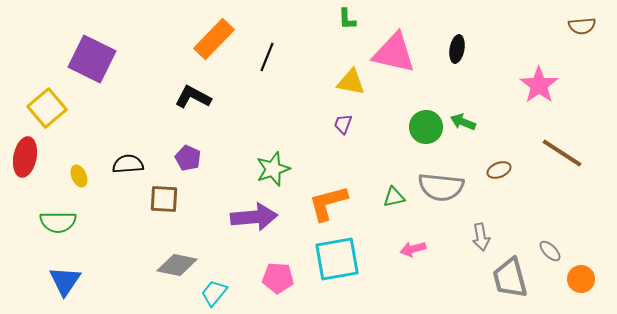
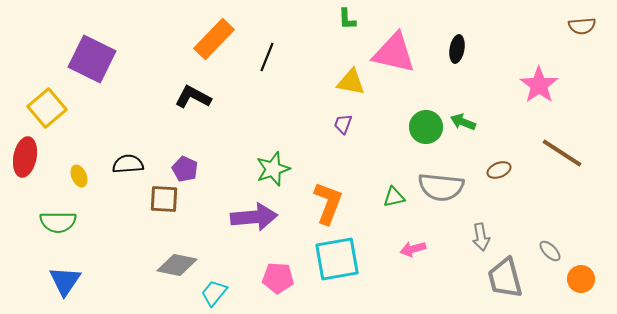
purple pentagon: moved 3 px left, 11 px down
orange L-shape: rotated 126 degrees clockwise
gray trapezoid: moved 5 px left
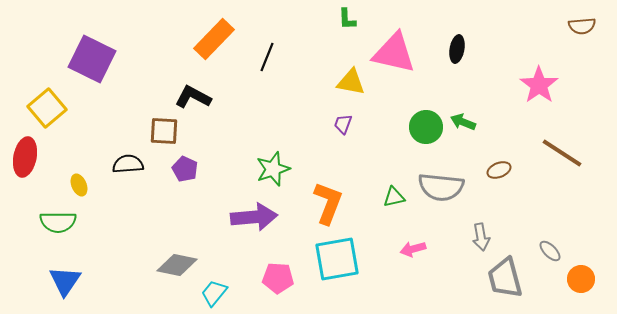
yellow ellipse: moved 9 px down
brown square: moved 68 px up
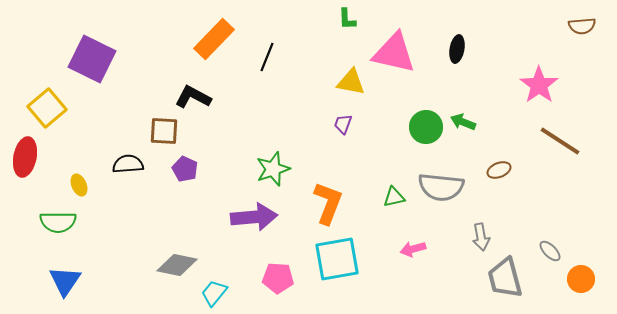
brown line: moved 2 px left, 12 px up
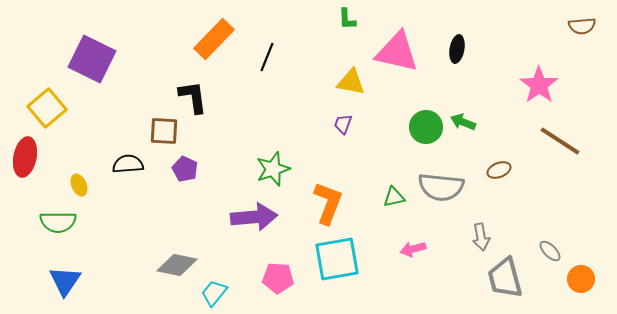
pink triangle: moved 3 px right, 1 px up
black L-shape: rotated 54 degrees clockwise
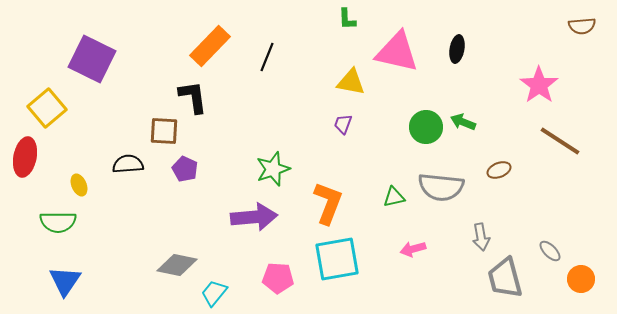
orange rectangle: moved 4 px left, 7 px down
